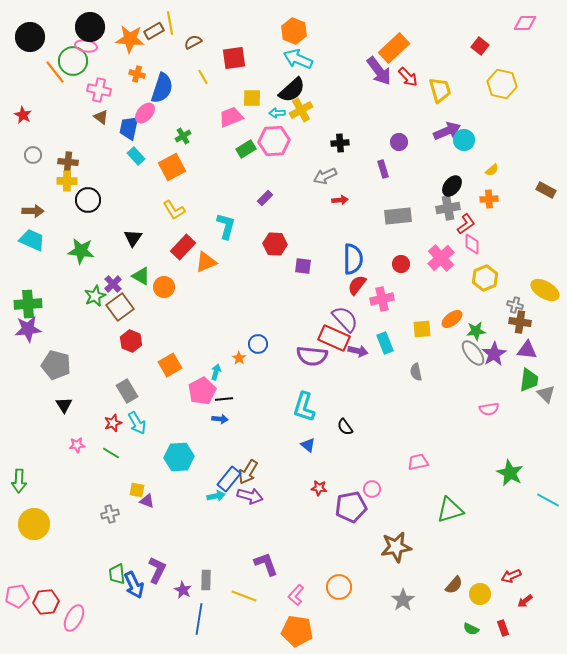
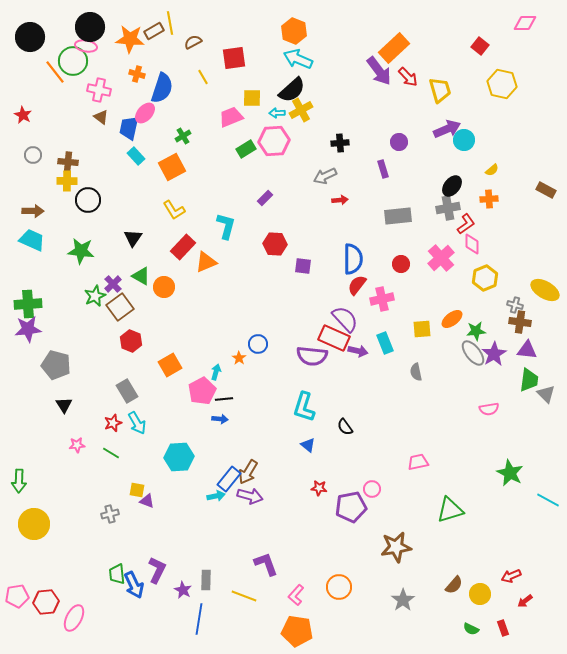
purple arrow at (447, 131): moved 2 px up
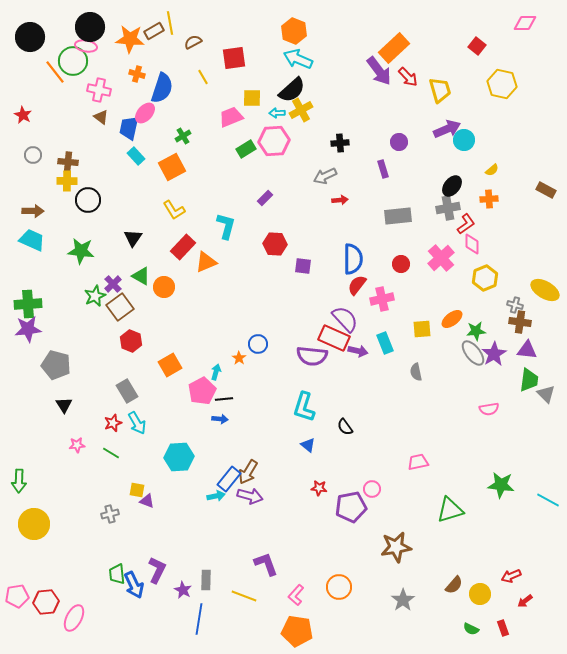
red square at (480, 46): moved 3 px left
green star at (510, 473): moved 9 px left, 12 px down; rotated 20 degrees counterclockwise
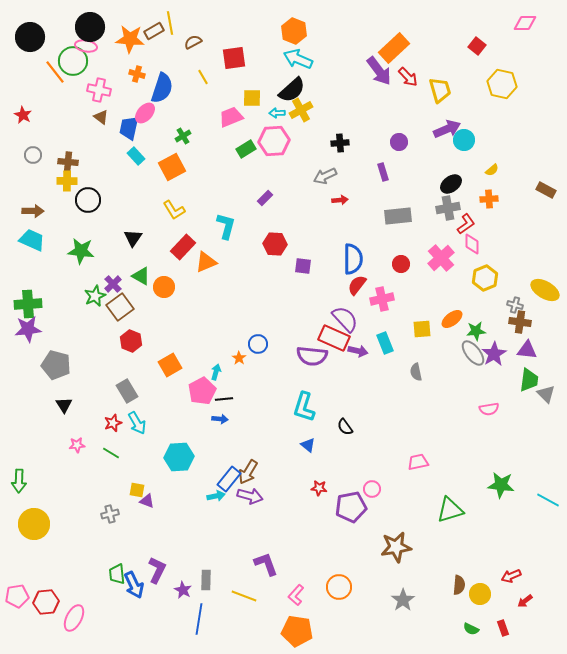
purple rectangle at (383, 169): moved 3 px down
black ellipse at (452, 186): moved 1 px left, 2 px up; rotated 15 degrees clockwise
brown semicircle at (454, 585): moved 5 px right; rotated 36 degrees counterclockwise
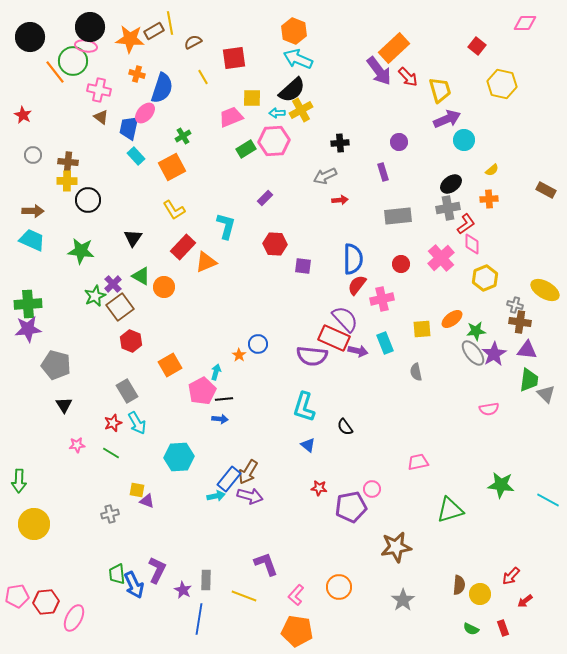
purple arrow at (447, 129): moved 10 px up
orange star at (239, 358): moved 3 px up
red arrow at (511, 576): rotated 24 degrees counterclockwise
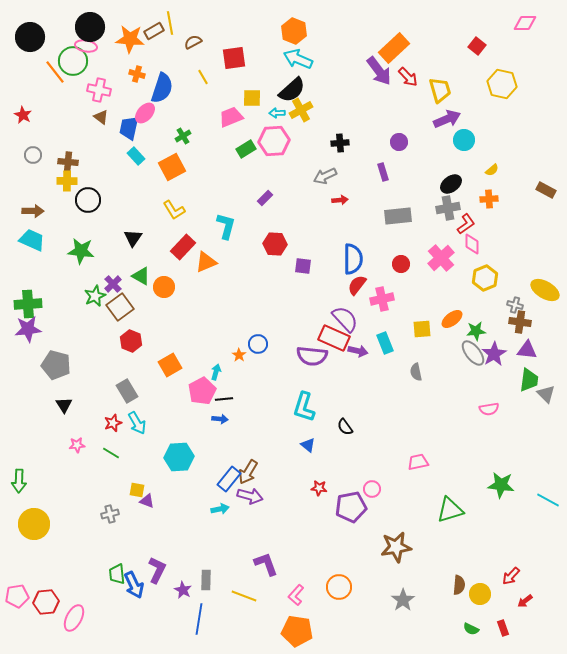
cyan arrow at (216, 496): moved 4 px right, 13 px down
